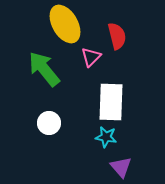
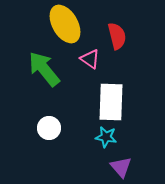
pink triangle: moved 1 px left, 2 px down; rotated 40 degrees counterclockwise
white circle: moved 5 px down
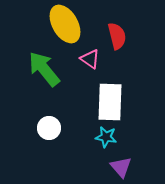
white rectangle: moved 1 px left
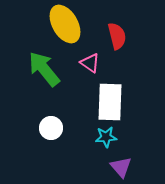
pink triangle: moved 4 px down
white circle: moved 2 px right
cyan star: rotated 15 degrees counterclockwise
